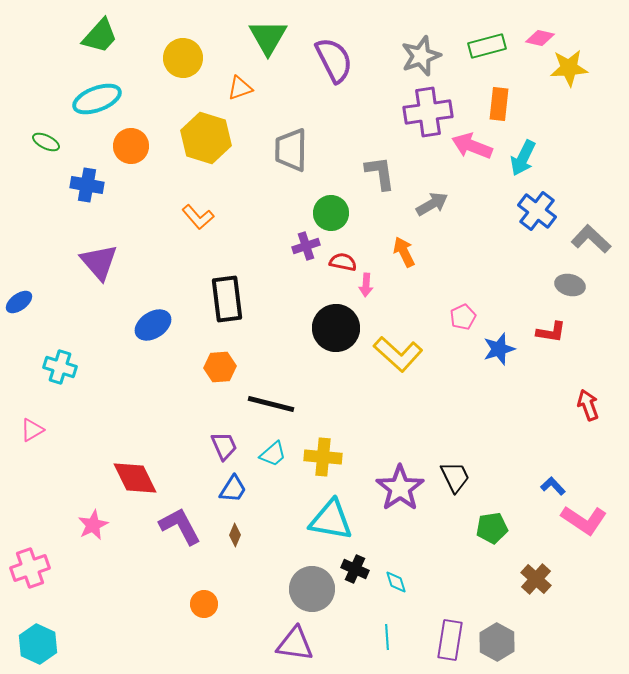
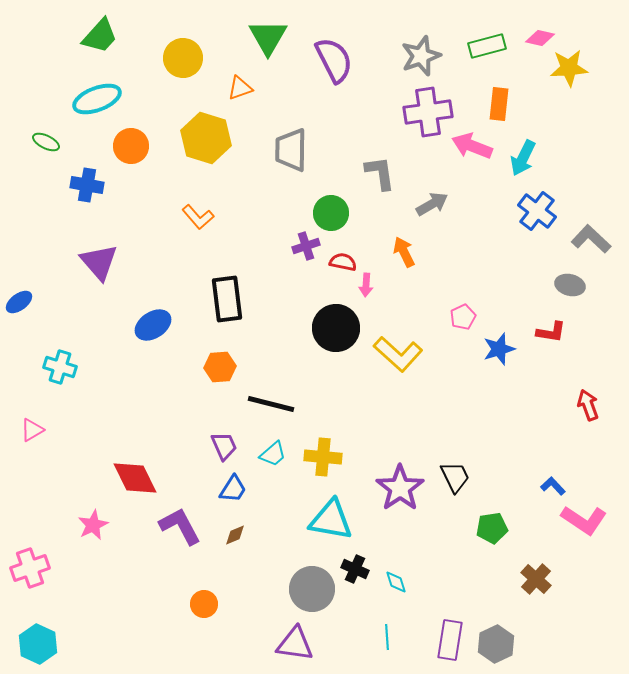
brown diamond at (235, 535): rotated 45 degrees clockwise
gray hexagon at (497, 642): moved 1 px left, 2 px down; rotated 6 degrees clockwise
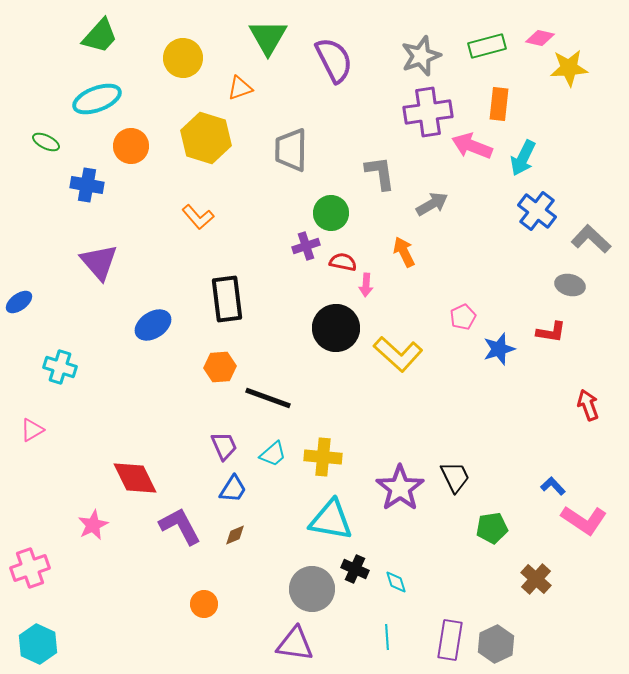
black line at (271, 404): moved 3 px left, 6 px up; rotated 6 degrees clockwise
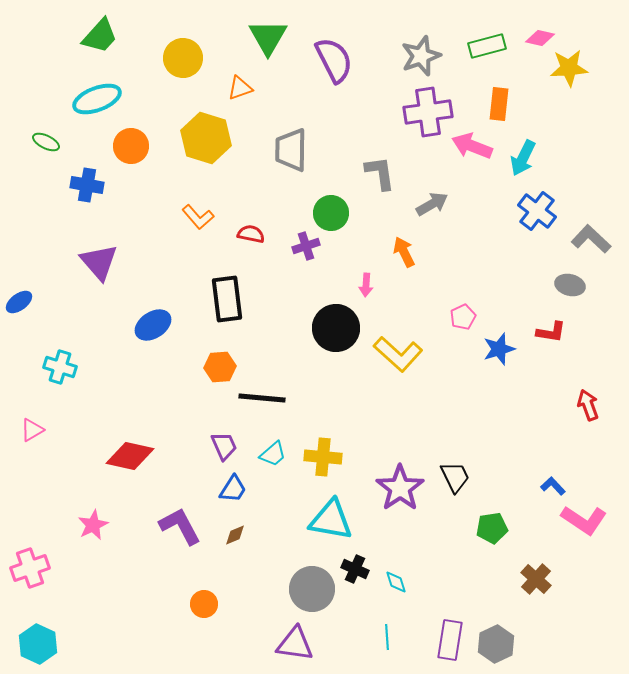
red semicircle at (343, 262): moved 92 px left, 28 px up
black line at (268, 398): moved 6 px left; rotated 15 degrees counterclockwise
red diamond at (135, 478): moved 5 px left, 22 px up; rotated 51 degrees counterclockwise
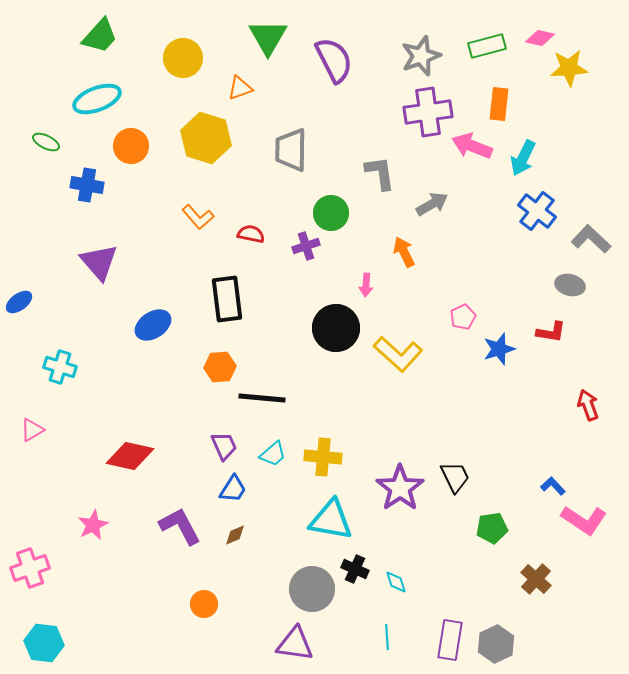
cyan hexagon at (38, 644): moved 6 px right, 1 px up; rotated 18 degrees counterclockwise
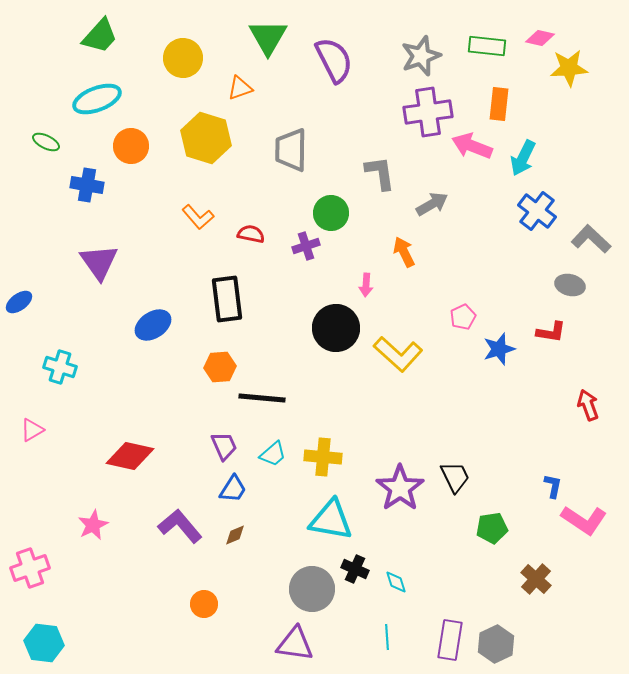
green rectangle at (487, 46): rotated 21 degrees clockwise
purple triangle at (99, 262): rotated 6 degrees clockwise
blue L-shape at (553, 486): rotated 55 degrees clockwise
purple L-shape at (180, 526): rotated 12 degrees counterclockwise
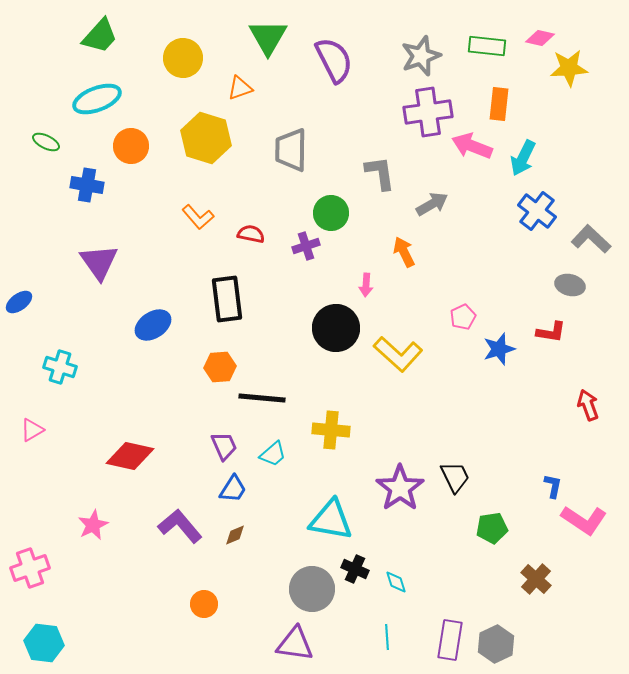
yellow cross at (323, 457): moved 8 px right, 27 px up
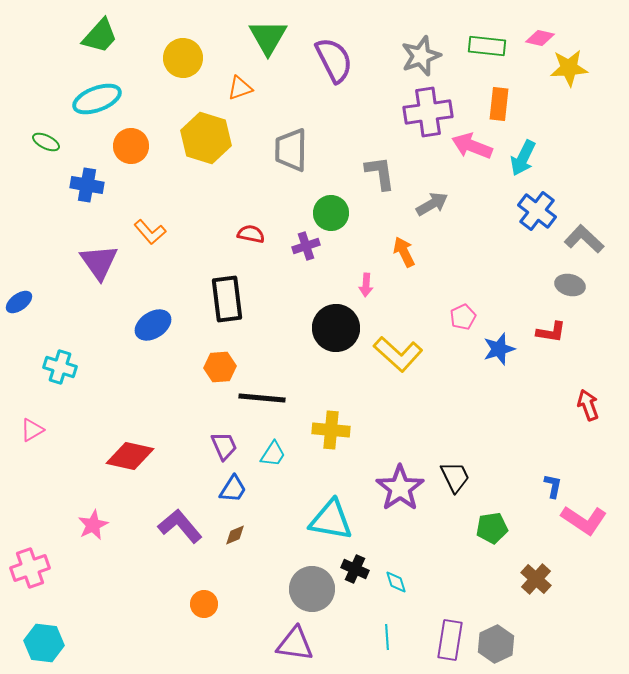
orange L-shape at (198, 217): moved 48 px left, 15 px down
gray L-shape at (591, 239): moved 7 px left
cyan trapezoid at (273, 454): rotated 16 degrees counterclockwise
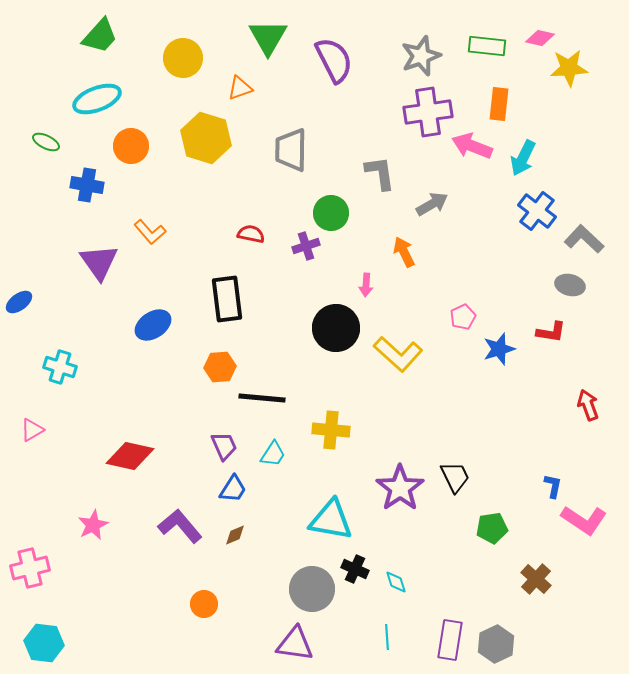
pink cross at (30, 568): rotated 6 degrees clockwise
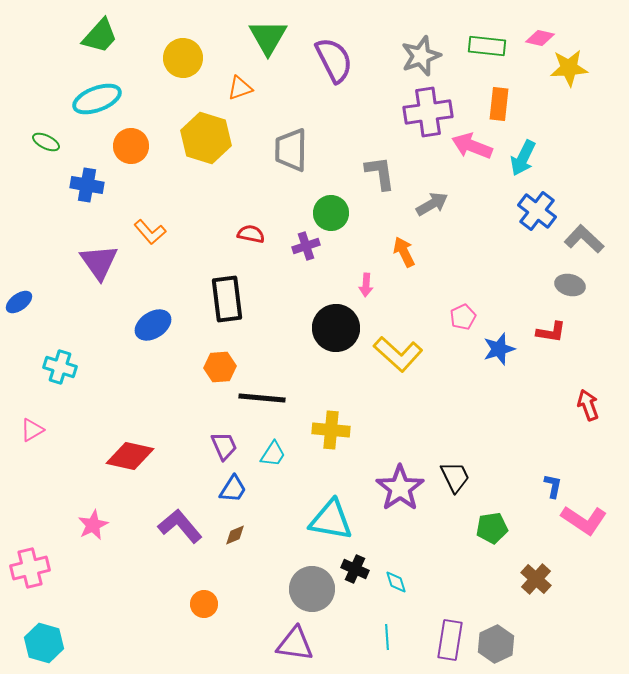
cyan hexagon at (44, 643): rotated 9 degrees clockwise
